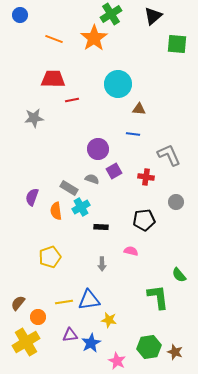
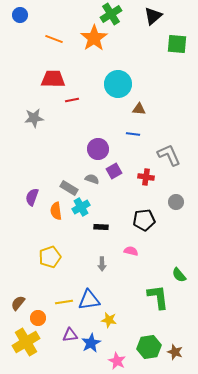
orange circle: moved 1 px down
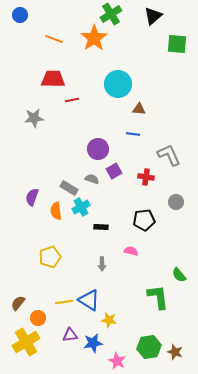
blue triangle: rotated 40 degrees clockwise
blue star: moved 2 px right; rotated 18 degrees clockwise
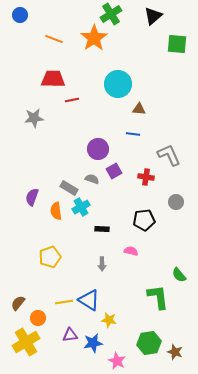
black rectangle: moved 1 px right, 2 px down
green hexagon: moved 4 px up
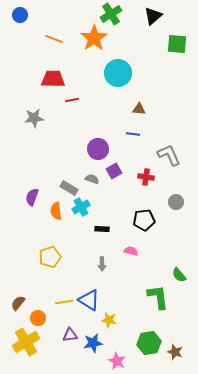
cyan circle: moved 11 px up
